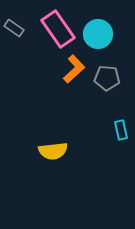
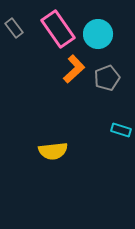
gray rectangle: rotated 18 degrees clockwise
gray pentagon: rotated 25 degrees counterclockwise
cyan rectangle: rotated 60 degrees counterclockwise
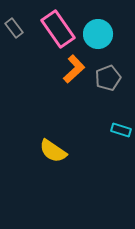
gray pentagon: moved 1 px right
yellow semicircle: rotated 40 degrees clockwise
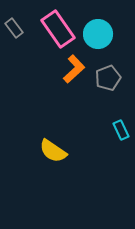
cyan rectangle: rotated 48 degrees clockwise
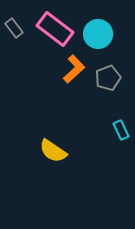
pink rectangle: moved 3 px left; rotated 18 degrees counterclockwise
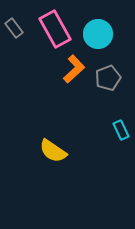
pink rectangle: rotated 24 degrees clockwise
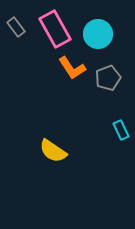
gray rectangle: moved 2 px right, 1 px up
orange L-shape: moved 2 px left, 1 px up; rotated 100 degrees clockwise
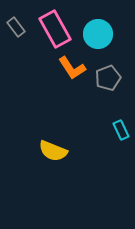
yellow semicircle: rotated 12 degrees counterclockwise
